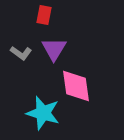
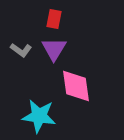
red rectangle: moved 10 px right, 4 px down
gray L-shape: moved 3 px up
cyan star: moved 4 px left, 3 px down; rotated 8 degrees counterclockwise
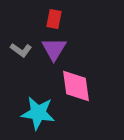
cyan star: moved 1 px left, 3 px up
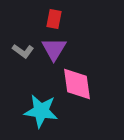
gray L-shape: moved 2 px right, 1 px down
pink diamond: moved 1 px right, 2 px up
cyan star: moved 3 px right, 2 px up
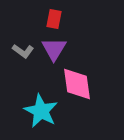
cyan star: rotated 20 degrees clockwise
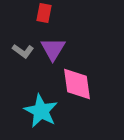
red rectangle: moved 10 px left, 6 px up
purple triangle: moved 1 px left
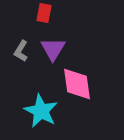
gray L-shape: moved 2 px left; rotated 85 degrees clockwise
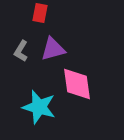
red rectangle: moved 4 px left
purple triangle: rotated 44 degrees clockwise
cyan star: moved 2 px left, 4 px up; rotated 12 degrees counterclockwise
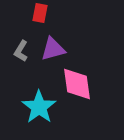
cyan star: rotated 20 degrees clockwise
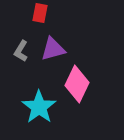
pink diamond: rotated 33 degrees clockwise
